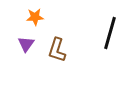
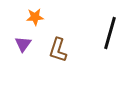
purple triangle: moved 3 px left
brown L-shape: moved 1 px right
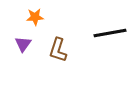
black line: rotated 64 degrees clockwise
